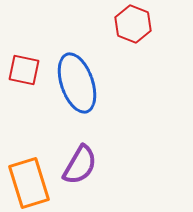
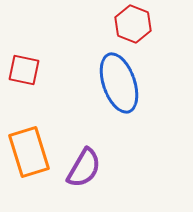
blue ellipse: moved 42 px right
purple semicircle: moved 4 px right, 3 px down
orange rectangle: moved 31 px up
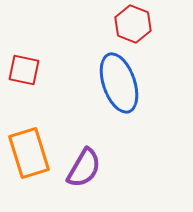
orange rectangle: moved 1 px down
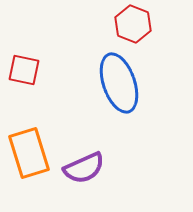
purple semicircle: rotated 36 degrees clockwise
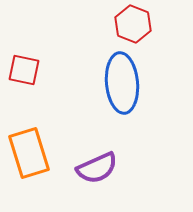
blue ellipse: moved 3 px right; rotated 14 degrees clockwise
purple semicircle: moved 13 px right
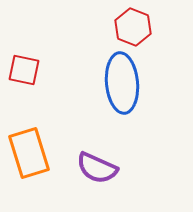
red hexagon: moved 3 px down
purple semicircle: rotated 48 degrees clockwise
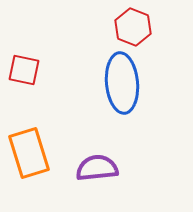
purple semicircle: rotated 150 degrees clockwise
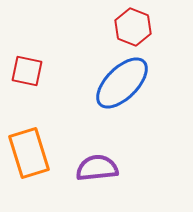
red square: moved 3 px right, 1 px down
blue ellipse: rotated 50 degrees clockwise
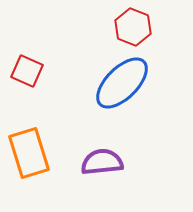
red square: rotated 12 degrees clockwise
purple semicircle: moved 5 px right, 6 px up
